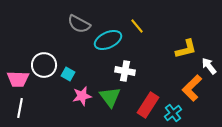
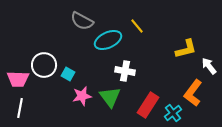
gray semicircle: moved 3 px right, 3 px up
orange L-shape: moved 1 px right, 5 px down; rotated 8 degrees counterclockwise
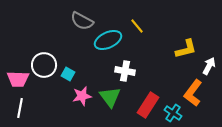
white arrow: rotated 66 degrees clockwise
cyan cross: rotated 18 degrees counterclockwise
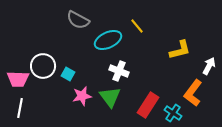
gray semicircle: moved 4 px left, 1 px up
yellow L-shape: moved 6 px left, 1 px down
white circle: moved 1 px left, 1 px down
white cross: moved 6 px left; rotated 12 degrees clockwise
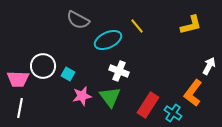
yellow L-shape: moved 11 px right, 25 px up
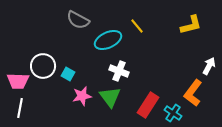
pink trapezoid: moved 2 px down
